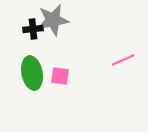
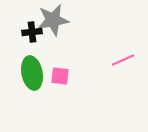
black cross: moved 1 px left, 3 px down
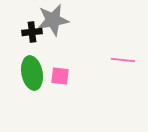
pink line: rotated 30 degrees clockwise
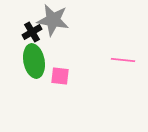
gray star: rotated 20 degrees clockwise
black cross: rotated 24 degrees counterclockwise
green ellipse: moved 2 px right, 12 px up
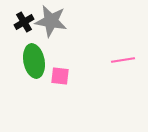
gray star: moved 2 px left, 1 px down
black cross: moved 8 px left, 10 px up
pink line: rotated 15 degrees counterclockwise
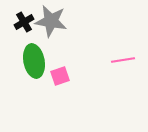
pink square: rotated 24 degrees counterclockwise
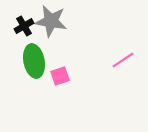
black cross: moved 4 px down
pink line: rotated 25 degrees counterclockwise
